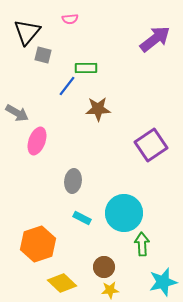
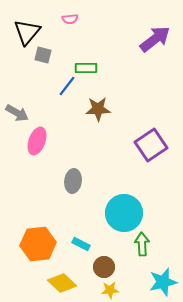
cyan rectangle: moved 1 px left, 26 px down
orange hexagon: rotated 12 degrees clockwise
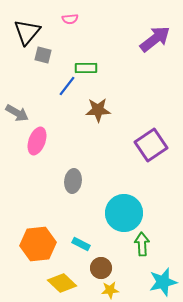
brown star: moved 1 px down
brown circle: moved 3 px left, 1 px down
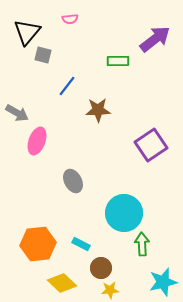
green rectangle: moved 32 px right, 7 px up
gray ellipse: rotated 35 degrees counterclockwise
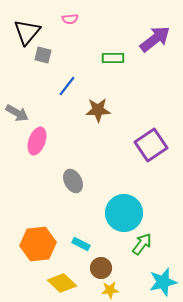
green rectangle: moved 5 px left, 3 px up
green arrow: rotated 40 degrees clockwise
